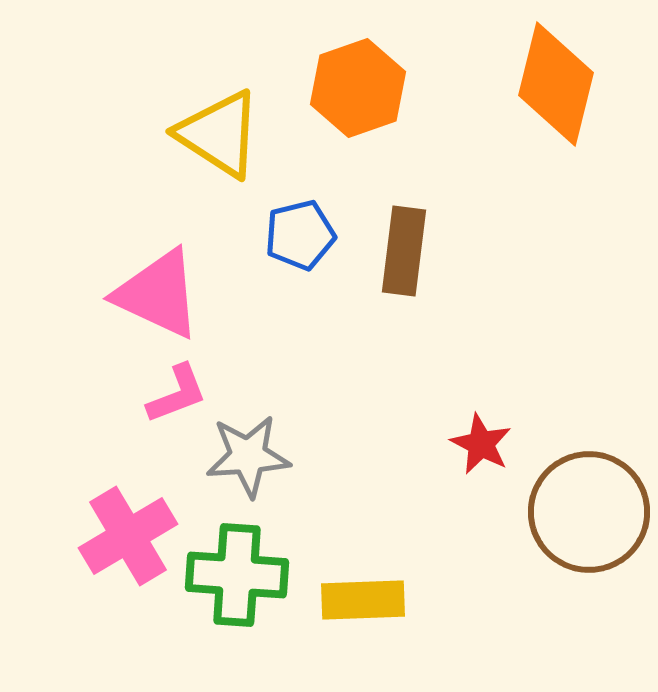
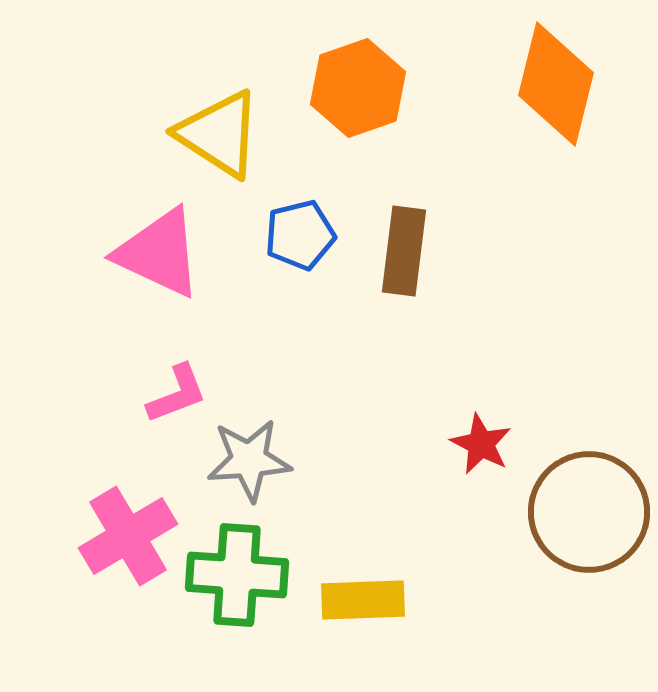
pink triangle: moved 1 px right, 41 px up
gray star: moved 1 px right, 4 px down
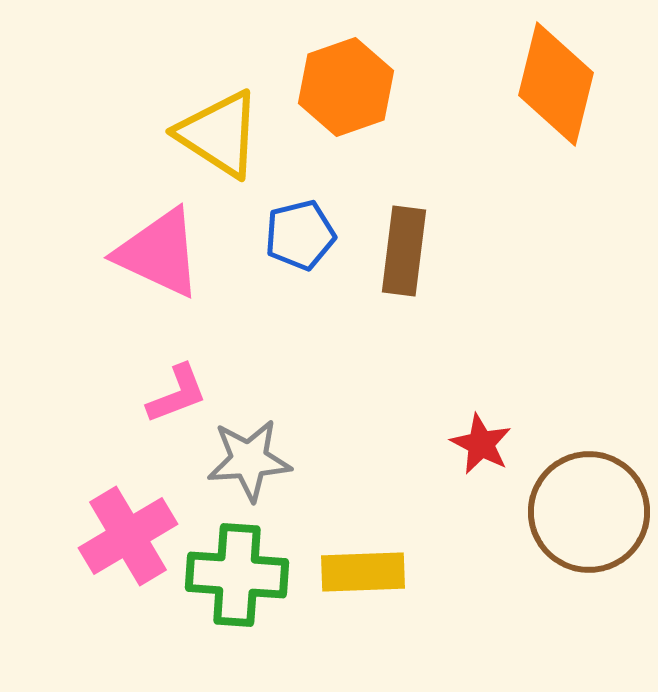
orange hexagon: moved 12 px left, 1 px up
yellow rectangle: moved 28 px up
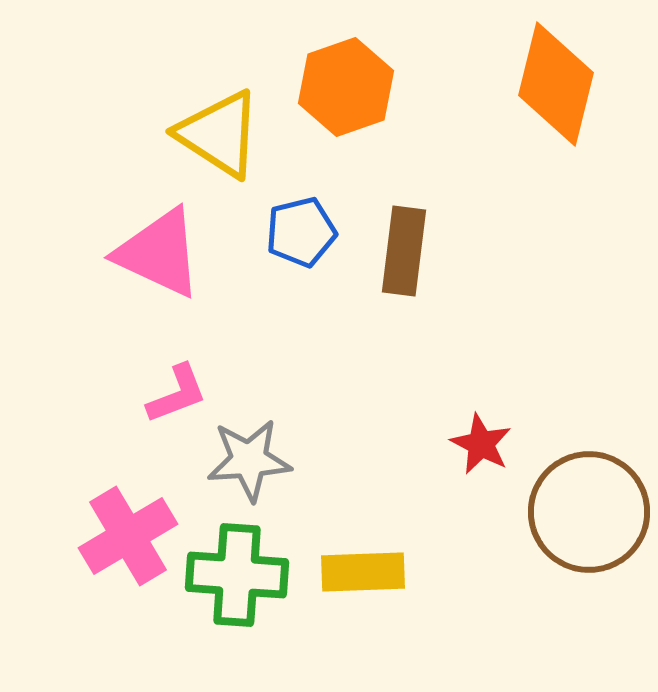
blue pentagon: moved 1 px right, 3 px up
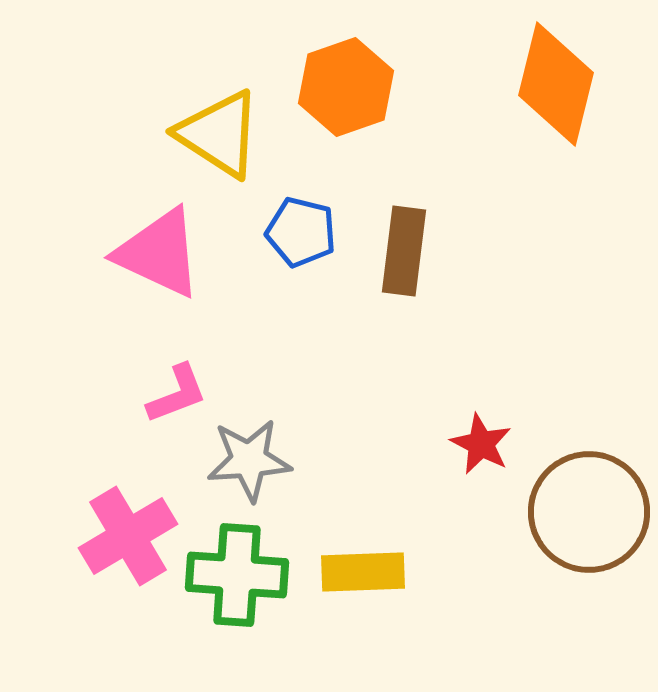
blue pentagon: rotated 28 degrees clockwise
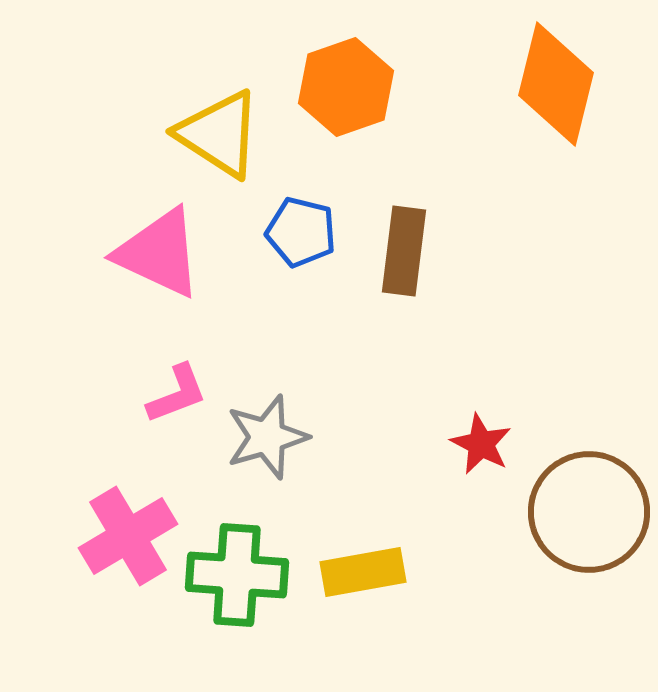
gray star: moved 18 px right, 23 px up; rotated 12 degrees counterclockwise
yellow rectangle: rotated 8 degrees counterclockwise
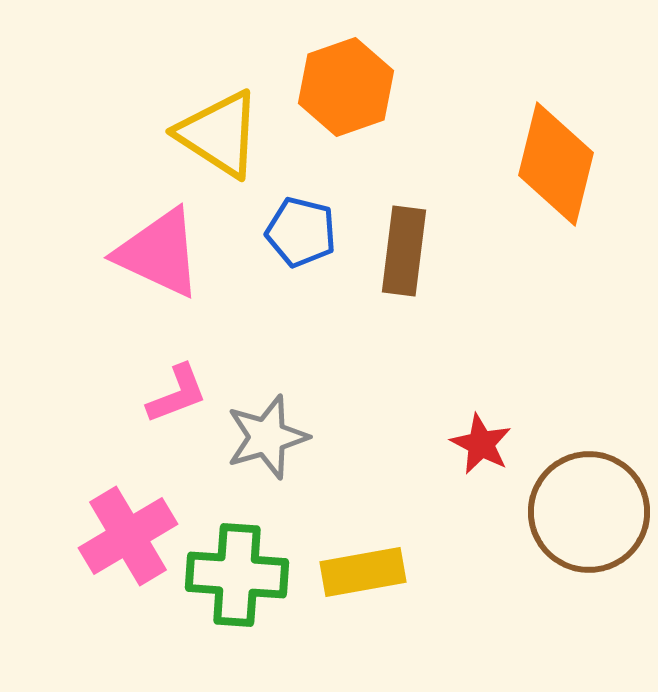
orange diamond: moved 80 px down
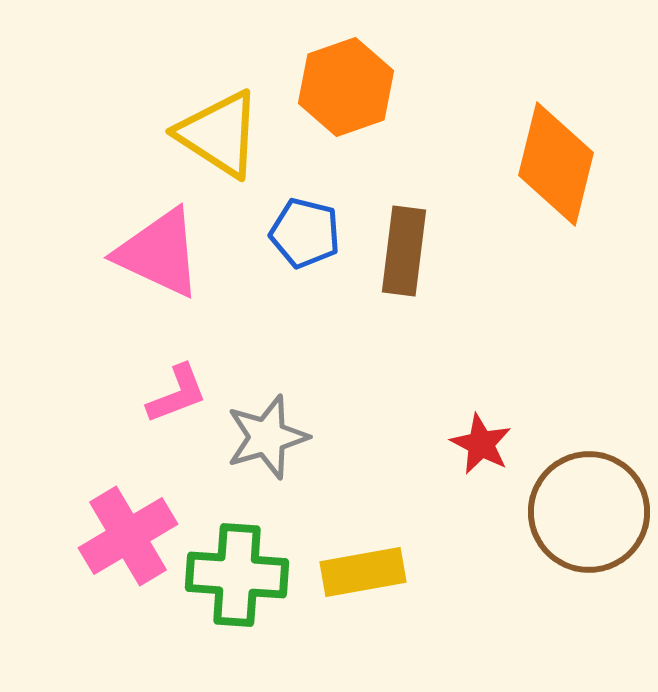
blue pentagon: moved 4 px right, 1 px down
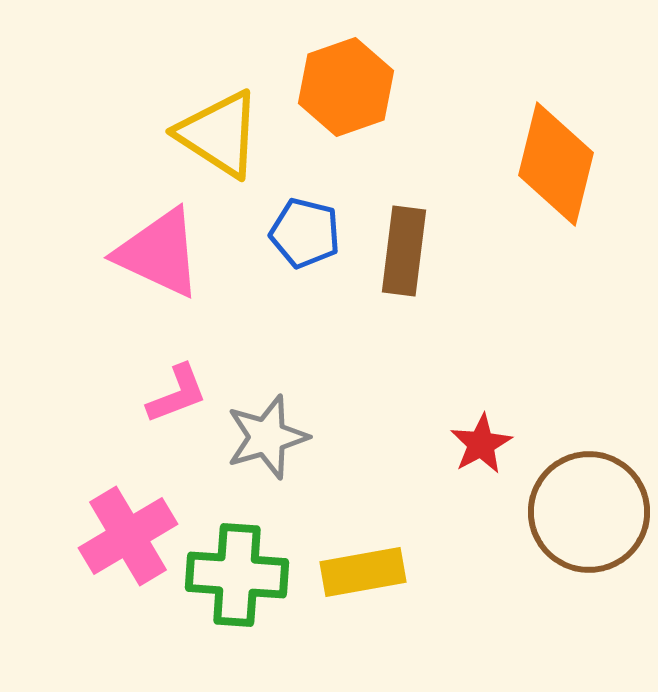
red star: rotated 16 degrees clockwise
